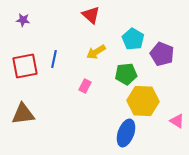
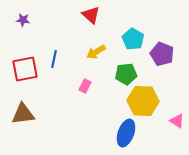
red square: moved 3 px down
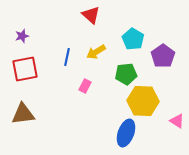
purple star: moved 1 px left, 16 px down; rotated 24 degrees counterclockwise
purple pentagon: moved 1 px right, 2 px down; rotated 15 degrees clockwise
blue line: moved 13 px right, 2 px up
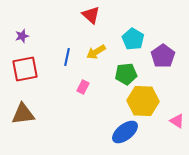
pink rectangle: moved 2 px left, 1 px down
blue ellipse: moved 1 px left, 1 px up; rotated 32 degrees clockwise
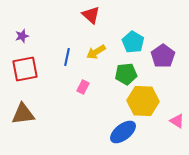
cyan pentagon: moved 3 px down
blue ellipse: moved 2 px left
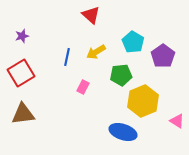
red square: moved 4 px left, 4 px down; rotated 20 degrees counterclockwise
green pentagon: moved 5 px left, 1 px down
yellow hexagon: rotated 24 degrees counterclockwise
blue ellipse: rotated 56 degrees clockwise
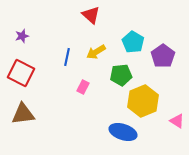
red square: rotated 32 degrees counterclockwise
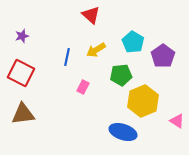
yellow arrow: moved 2 px up
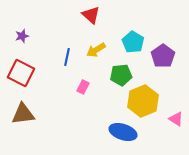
pink triangle: moved 1 px left, 2 px up
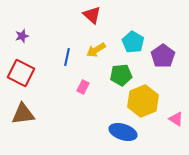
red triangle: moved 1 px right
